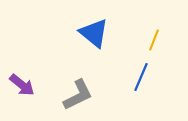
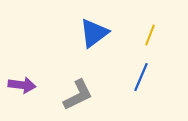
blue triangle: rotated 44 degrees clockwise
yellow line: moved 4 px left, 5 px up
purple arrow: rotated 32 degrees counterclockwise
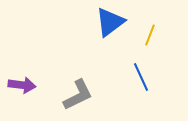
blue triangle: moved 16 px right, 11 px up
blue line: rotated 48 degrees counterclockwise
